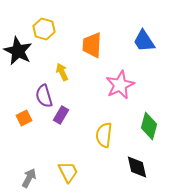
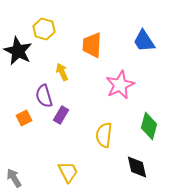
gray arrow: moved 15 px left; rotated 60 degrees counterclockwise
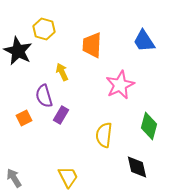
yellow trapezoid: moved 5 px down
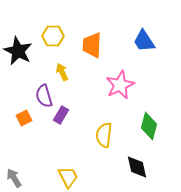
yellow hexagon: moved 9 px right, 7 px down; rotated 15 degrees counterclockwise
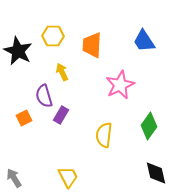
green diamond: rotated 20 degrees clockwise
black diamond: moved 19 px right, 6 px down
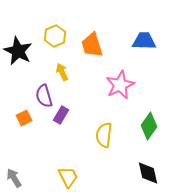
yellow hexagon: moved 2 px right; rotated 25 degrees counterclockwise
blue trapezoid: rotated 125 degrees clockwise
orange trapezoid: rotated 20 degrees counterclockwise
black diamond: moved 8 px left
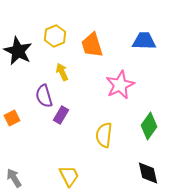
orange square: moved 12 px left
yellow trapezoid: moved 1 px right, 1 px up
